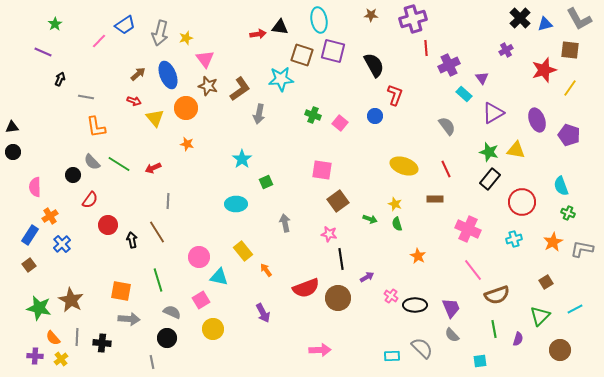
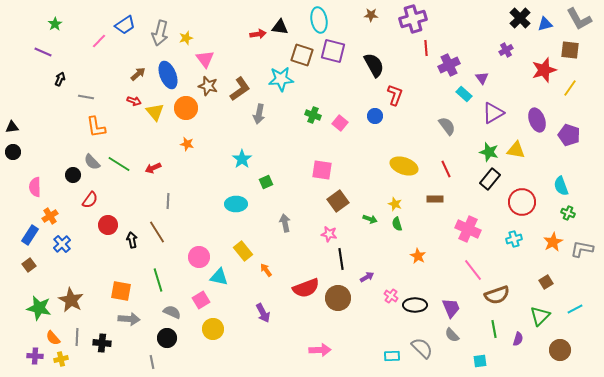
yellow triangle at (155, 118): moved 6 px up
yellow cross at (61, 359): rotated 24 degrees clockwise
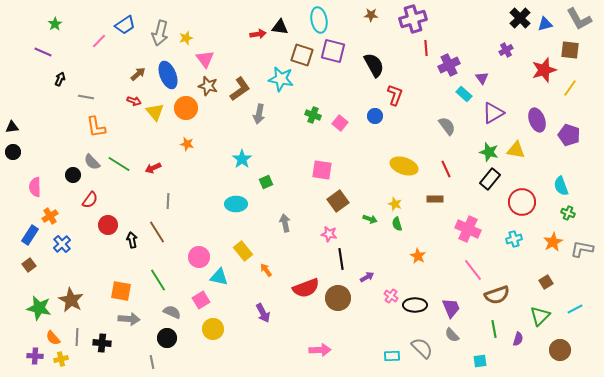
cyan star at (281, 79): rotated 15 degrees clockwise
green line at (158, 280): rotated 15 degrees counterclockwise
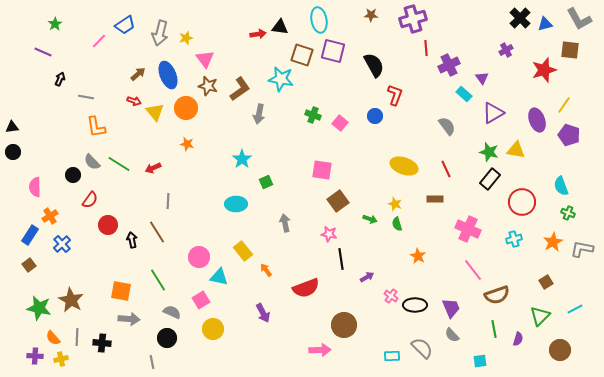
yellow line at (570, 88): moved 6 px left, 17 px down
brown circle at (338, 298): moved 6 px right, 27 px down
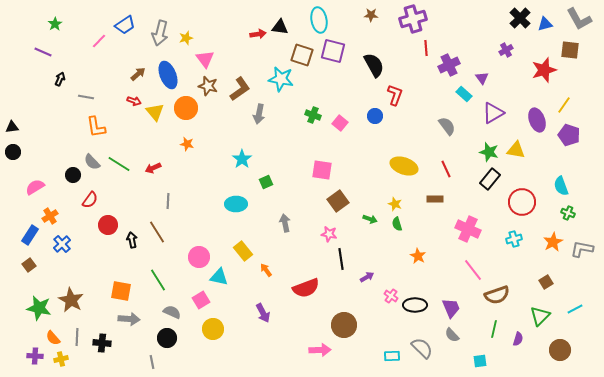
pink semicircle at (35, 187): rotated 60 degrees clockwise
green line at (494, 329): rotated 24 degrees clockwise
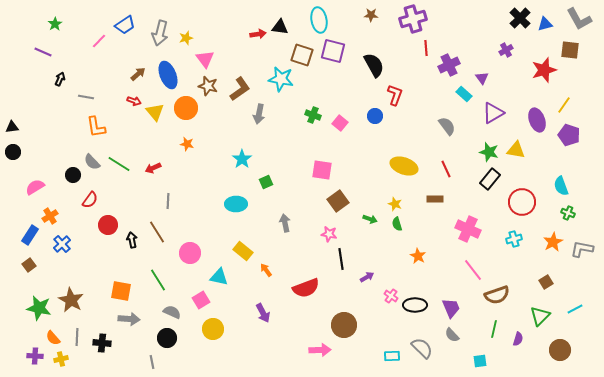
yellow rectangle at (243, 251): rotated 12 degrees counterclockwise
pink circle at (199, 257): moved 9 px left, 4 px up
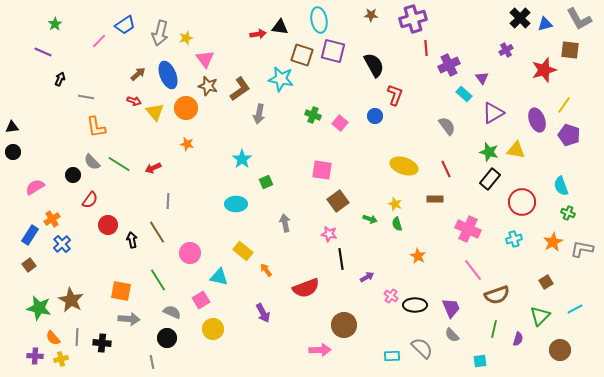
orange cross at (50, 216): moved 2 px right, 3 px down
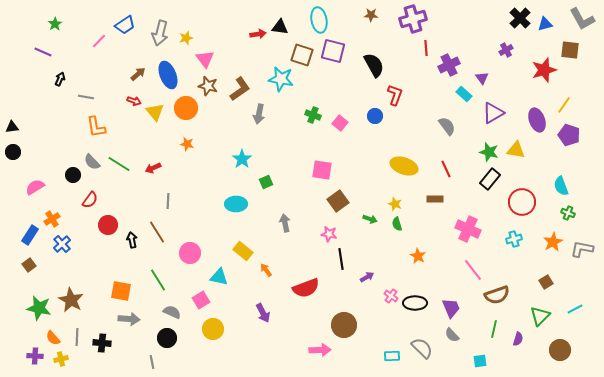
gray L-shape at (579, 19): moved 3 px right
black ellipse at (415, 305): moved 2 px up
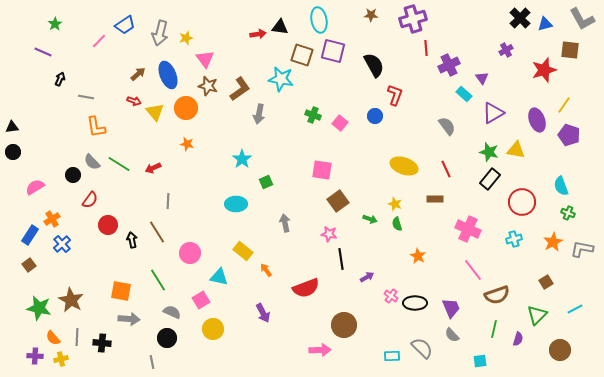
green triangle at (540, 316): moved 3 px left, 1 px up
